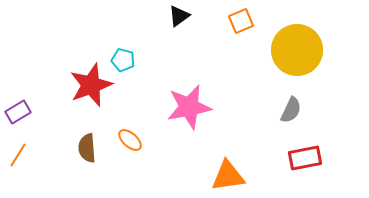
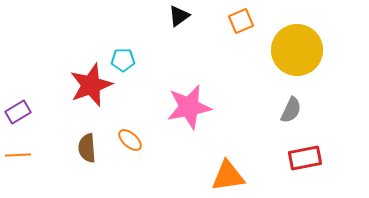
cyan pentagon: rotated 15 degrees counterclockwise
orange line: rotated 55 degrees clockwise
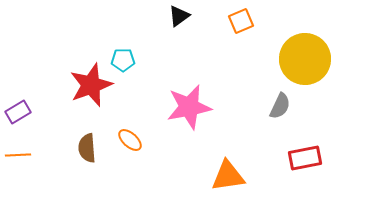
yellow circle: moved 8 px right, 9 px down
gray semicircle: moved 11 px left, 4 px up
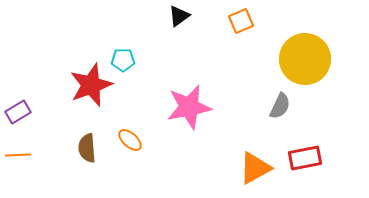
orange triangle: moved 27 px right, 8 px up; rotated 21 degrees counterclockwise
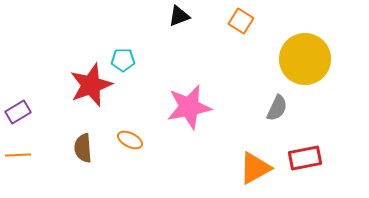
black triangle: rotated 15 degrees clockwise
orange square: rotated 35 degrees counterclockwise
gray semicircle: moved 3 px left, 2 px down
orange ellipse: rotated 15 degrees counterclockwise
brown semicircle: moved 4 px left
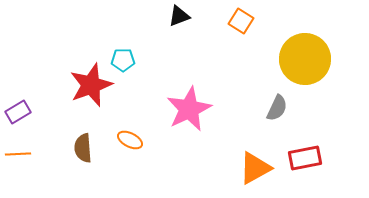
pink star: moved 2 px down; rotated 15 degrees counterclockwise
orange line: moved 1 px up
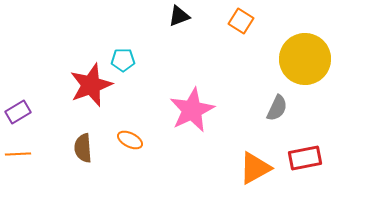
pink star: moved 3 px right, 1 px down
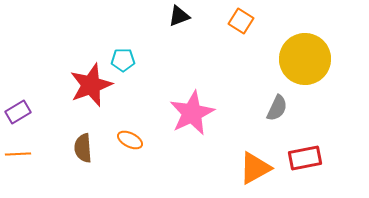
pink star: moved 3 px down
